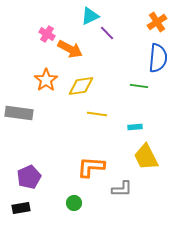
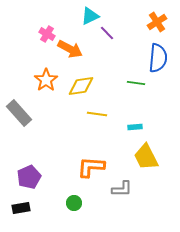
green line: moved 3 px left, 3 px up
gray rectangle: rotated 40 degrees clockwise
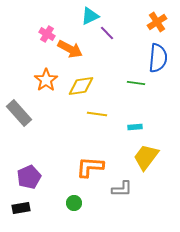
yellow trapezoid: rotated 64 degrees clockwise
orange L-shape: moved 1 px left
